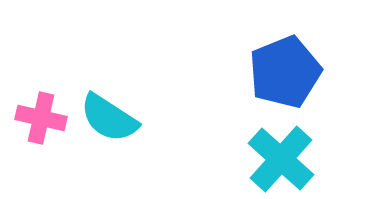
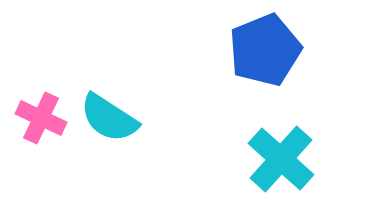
blue pentagon: moved 20 px left, 22 px up
pink cross: rotated 12 degrees clockwise
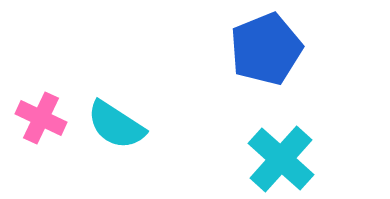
blue pentagon: moved 1 px right, 1 px up
cyan semicircle: moved 7 px right, 7 px down
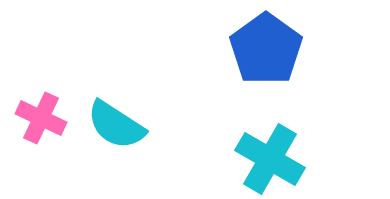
blue pentagon: rotated 14 degrees counterclockwise
cyan cross: moved 11 px left; rotated 12 degrees counterclockwise
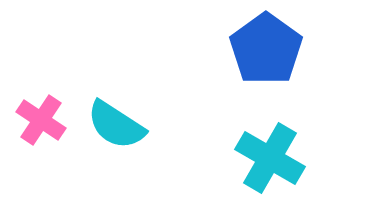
pink cross: moved 2 px down; rotated 9 degrees clockwise
cyan cross: moved 1 px up
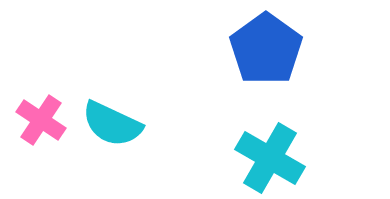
cyan semicircle: moved 4 px left, 1 px up; rotated 8 degrees counterclockwise
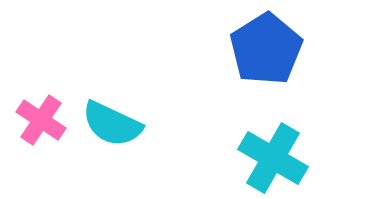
blue pentagon: rotated 4 degrees clockwise
cyan cross: moved 3 px right
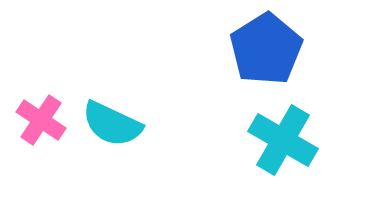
cyan cross: moved 10 px right, 18 px up
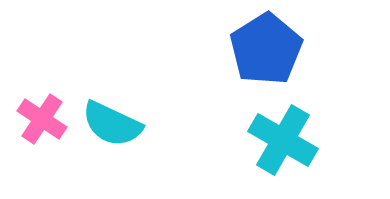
pink cross: moved 1 px right, 1 px up
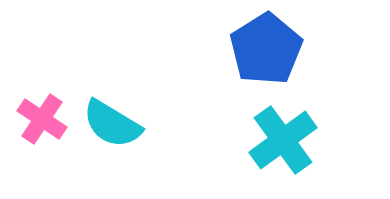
cyan semicircle: rotated 6 degrees clockwise
cyan cross: rotated 24 degrees clockwise
